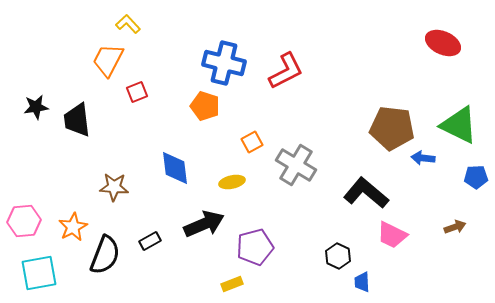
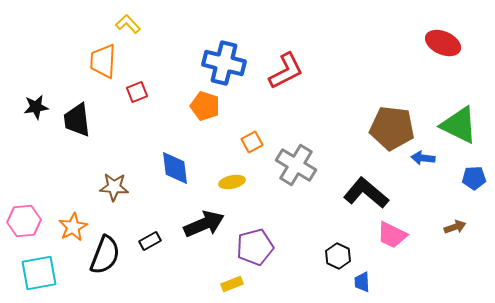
orange trapezoid: moved 5 px left, 1 px down; rotated 24 degrees counterclockwise
blue pentagon: moved 2 px left, 1 px down
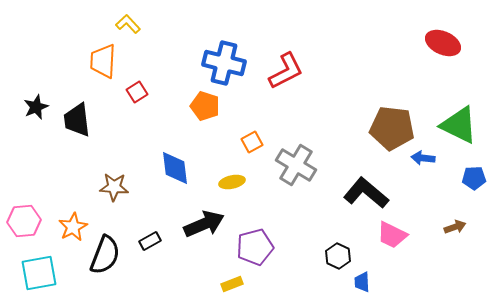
red square: rotated 10 degrees counterclockwise
black star: rotated 15 degrees counterclockwise
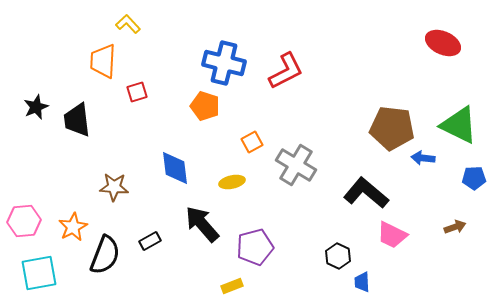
red square: rotated 15 degrees clockwise
black arrow: moved 2 px left; rotated 108 degrees counterclockwise
yellow rectangle: moved 2 px down
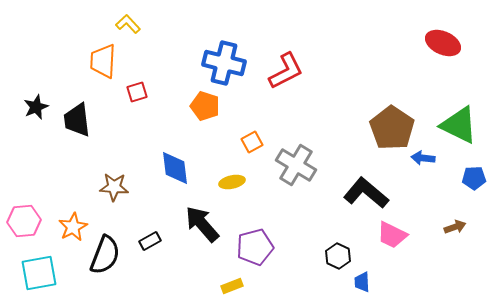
brown pentagon: rotated 27 degrees clockwise
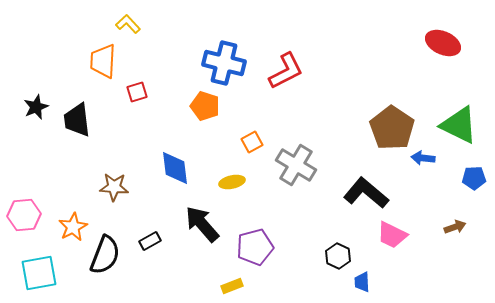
pink hexagon: moved 6 px up
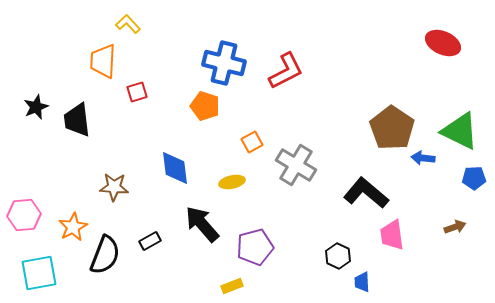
green triangle: moved 1 px right, 6 px down
pink trapezoid: rotated 56 degrees clockwise
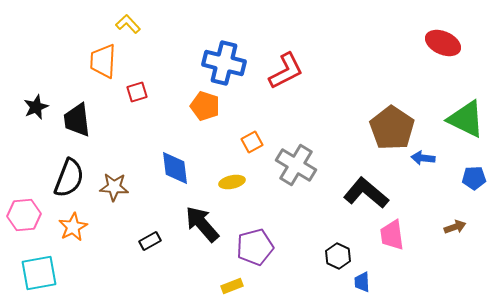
green triangle: moved 6 px right, 12 px up
black semicircle: moved 36 px left, 77 px up
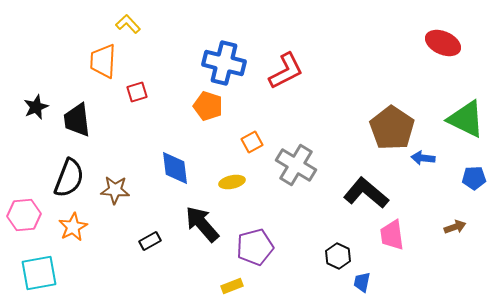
orange pentagon: moved 3 px right
brown star: moved 1 px right, 3 px down
blue trapezoid: rotated 15 degrees clockwise
